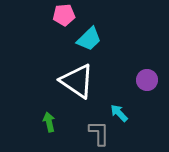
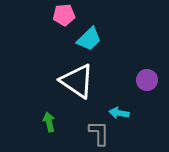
cyan arrow: rotated 36 degrees counterclockwise
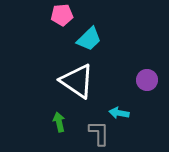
pink pentagon: moved 2 px left
green arrow: moved 10 px right
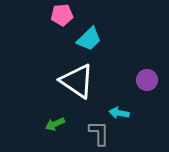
green arrow: moved 4 px left, 2 px down; rotated 102 degrees counterclockwise
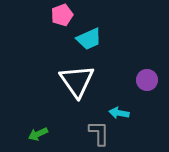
pink pentagon: rotated 15 degrees counterclockwise
cyan trapezoid: rotated 20 degrees clockwise
white triangle: rotated 21 degrees clockwise
green arrow: moved 17 px left, 10 px down
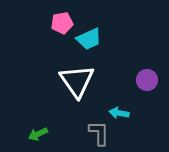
pink pentagon: moved 8 px down; rotated 10 degrees clockwise
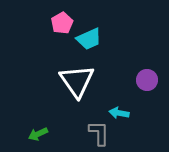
pink pentagon: rotated 20 degrees counterclockwise
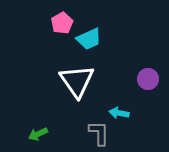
purple circle: moved 1 px right, 1 px up
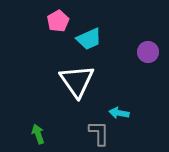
pink pentagon: moved 4 px left, 2 px up
purple circle: moved 27 px up
green arrow: rotated 96 degrees clockwise
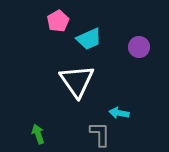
purple circle: moved 9 px left, 5 px up
gray L-shape: moved 1 px right, 1 px down
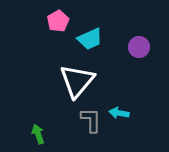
cyan trapezoid: moved 1 px right
white triangle: rotated 15 degrees clockwise
gray L-shape: moved 9 px left, 14 px up
